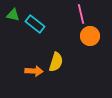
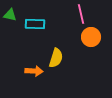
green triangle: moved 3 px left
cyan rectangle: rotated 36 degrees counterclockwise
orange circle: moved 1 px right, 1 px down
yellow semicircle: moved 4 px up
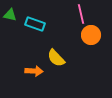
cyan rectangle: rotated 18 degrees clockwise
orange circle: moved 2 px up
yellow semicircle: rotated 120 degrees clockwise
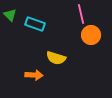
green triangle: rotated 32 degrees clockwise
yellow semicircle: rotated 30 degrees counterclockwise
orange arrow: moved 4 px down
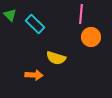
pink line: rotated 18 degrees clockwise
cyan rectangle: rotated 24 degrees clockwise
orange circle: moved 2 px down
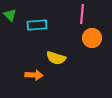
pink line: moved 1 px right
cyan rectangle: moved 2 px right, 1 px down; rotated 48 degrees counterclockwise
orange circle: moved 1 px right, 1 px down
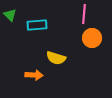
pink line: moved 2 px right
